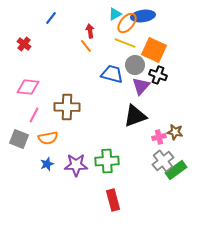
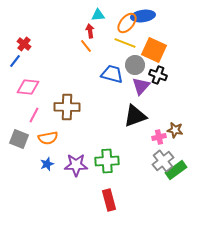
cyan triangle: moved 17 px left, 1 px down; rotated 24 degrees clockwise
blue line: moved 36 px left, 43 px down
brown star: moved 2 px up
red rectangle: moved 4 px left
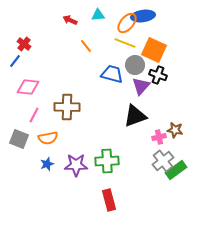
red arrow: moved 20 px left, 11 px up; rotated 56 degrees counterclockwise
